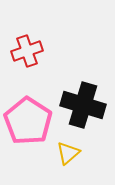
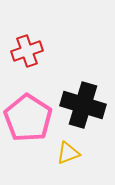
pink pentagon: moved 3 px up
yellow triangle: rotated 20 degrees clockwise
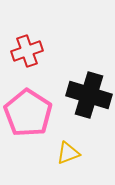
black cross: moved 6 px right, 10 px up
pink pentagon: moved 5 px up
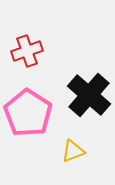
black cross: rotated 24 degrees clockwise
yellow triangle: moved 5 px right, 2 px up
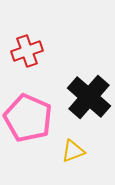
black cross: moved 2 px down
pink pentagon: moved 5 px down; rotated 9 degrees counterclockwise
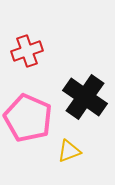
black cross: moved 4 px left; rotated 6 degrees counterclockwise
yellow triangle: moved 4 px left
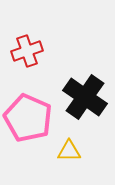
yellow triangle: rotated 20 degrees clockwise
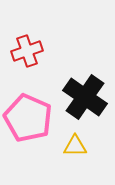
yellow triangle: moved 6 px right, 5 px up
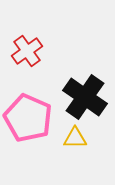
red cross: rotated 16 degrees counterclockwise
yellow triangle: moved 8 px up
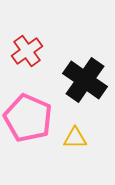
black cross: moved 17 px up
